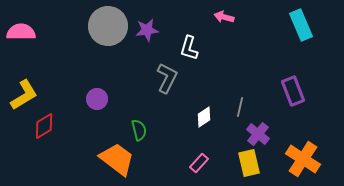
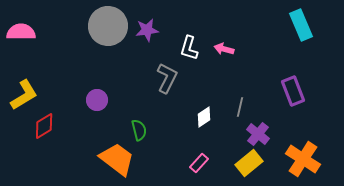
pink arrow: moved 32 px down
purple circle: moved 1 px down
yellow rectangle: rotated 64 degrees clockwise
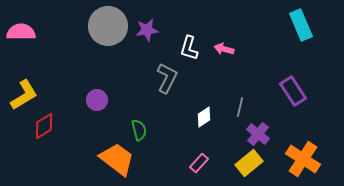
purple rectangle: rotated 12 degrees counterclockwise
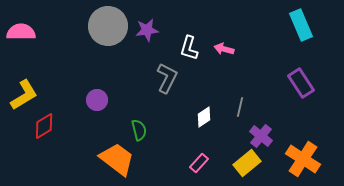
purple rectangle: moved 8 px right, 8 px up
purple cross: moved 3 px right, 2 px down
yellow rectangle: moved 2 px left
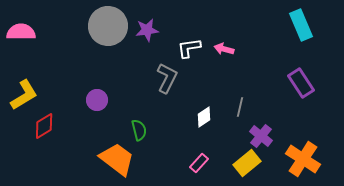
white L-shape: rotated 65 degrees clockwise
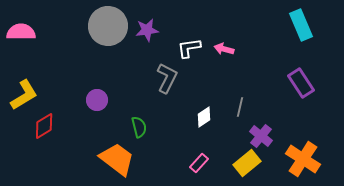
green semicircle: moved 3 px up
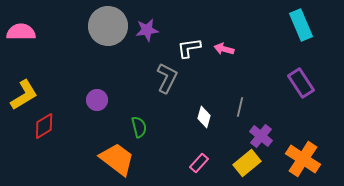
white diamond: rotated 40 degrees counterclockwise
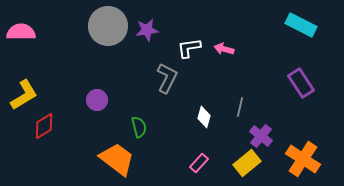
cyan rectangle: rotated 40 degrees counterclockwise
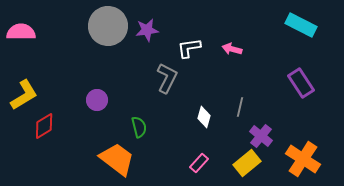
pink arrow: moved 8 px right
